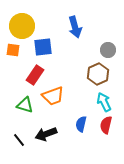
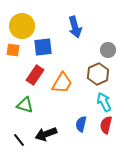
orange trapezoid: moved 9 px right, 13 px up; rotated 40 degrees counterclockwise
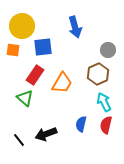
green triangle: moved 7 px up; rotated 24 degrees clockwise
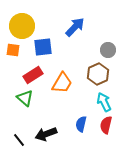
blue arrow: rotated 120 degrees counterclockwise
red rectangle: moved 2 px left; rotated 24 degrees clockwise
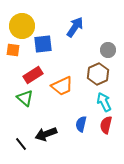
blue arrow: rotated 10 degrees counterclockwise
blue square: moved 3 px up
orange trapezoid: moved 3 px down; rotated 35 degrees clockwise
black line: moved 2 px right, 4 px down
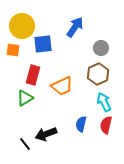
gray circle: moved 7 px left, 2 px up
red rectangle: rotated 42 degrees counterclockwise
green triangle: rotated 48 degrees clockwise
black line: moved 4 px right
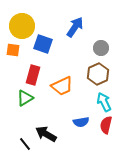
blue square: rotated 24 degrees clockwise
blue semicircle: moved 2 px up; rotated 112 degrees counterclockwise
black arrow: rotated 50 degrees clockwise
